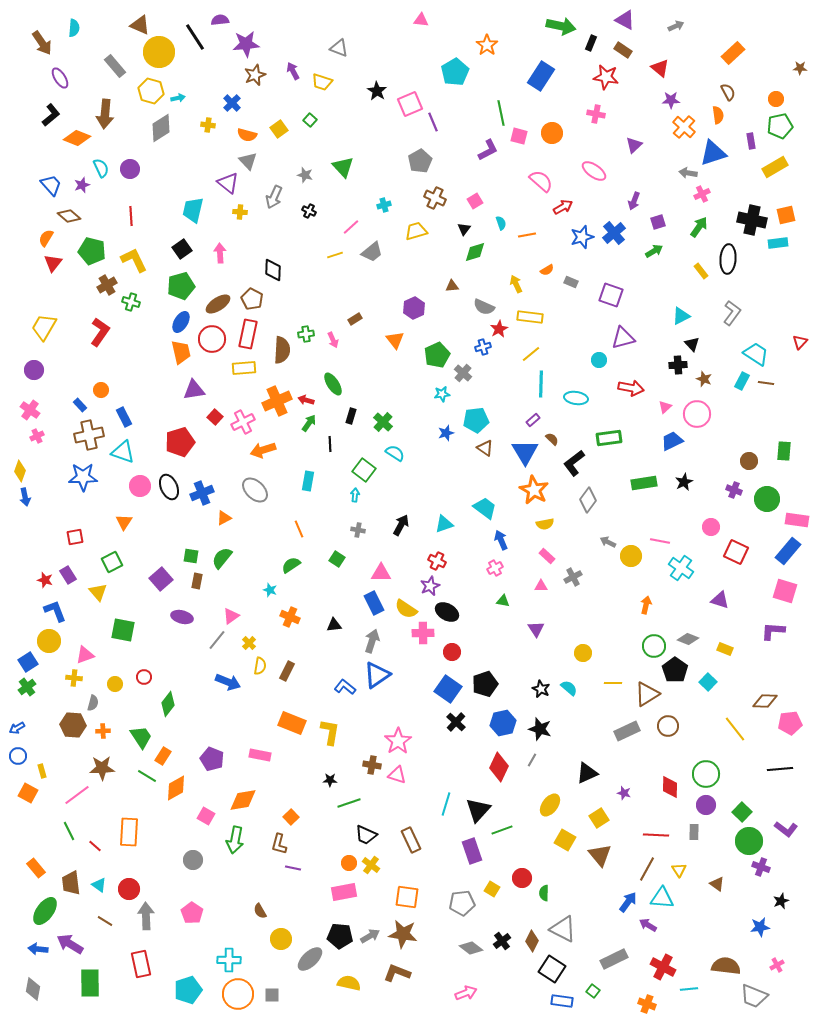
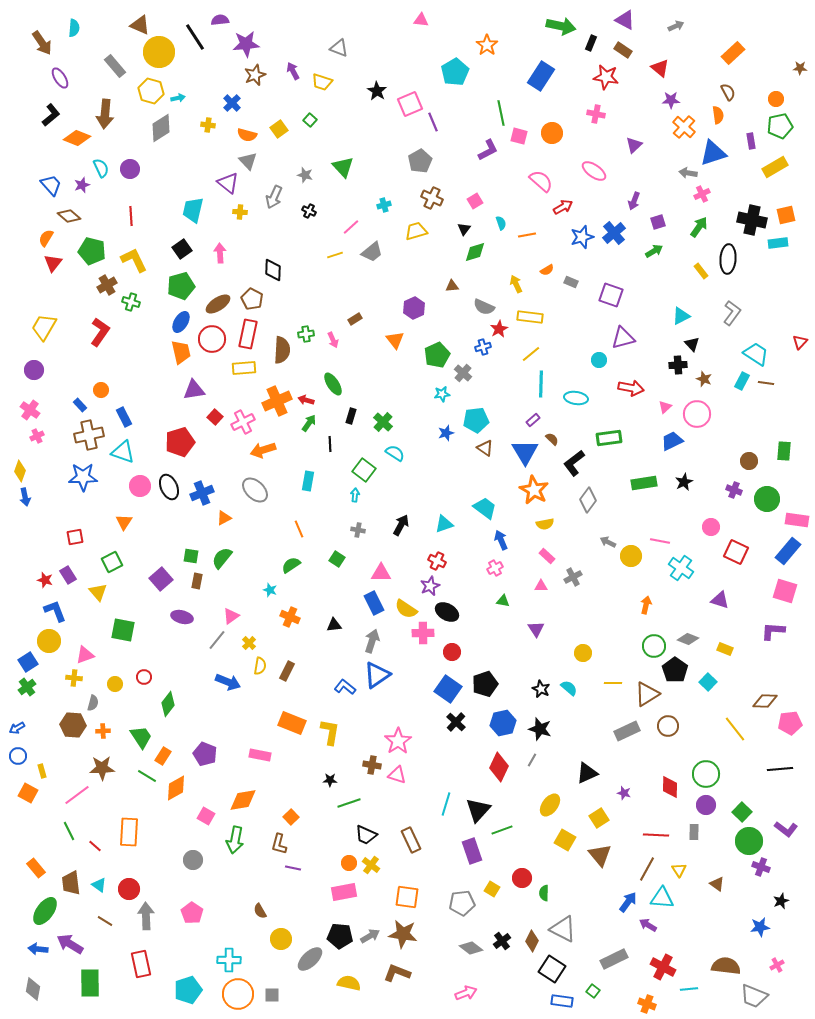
brown cross at (435, 198): moved 3 px left
purple pentagon at (212, 759): moved 7 px left, 5 px up
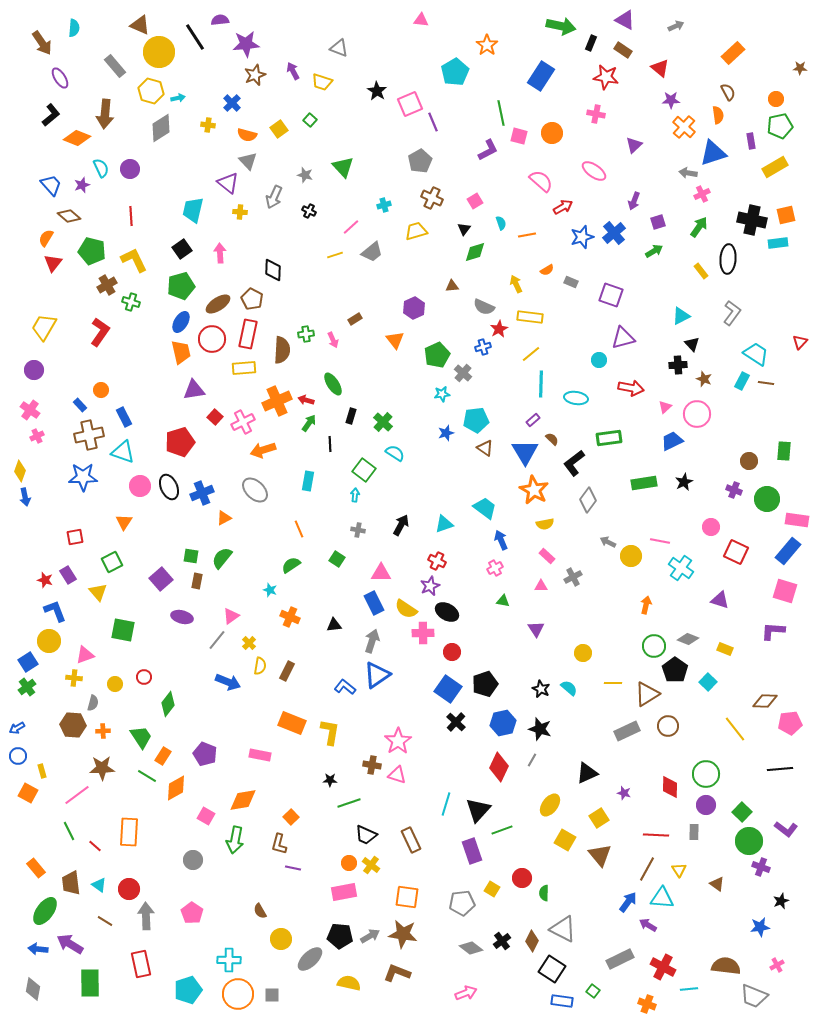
gray rectangle at (614, 959): moved 6 px right
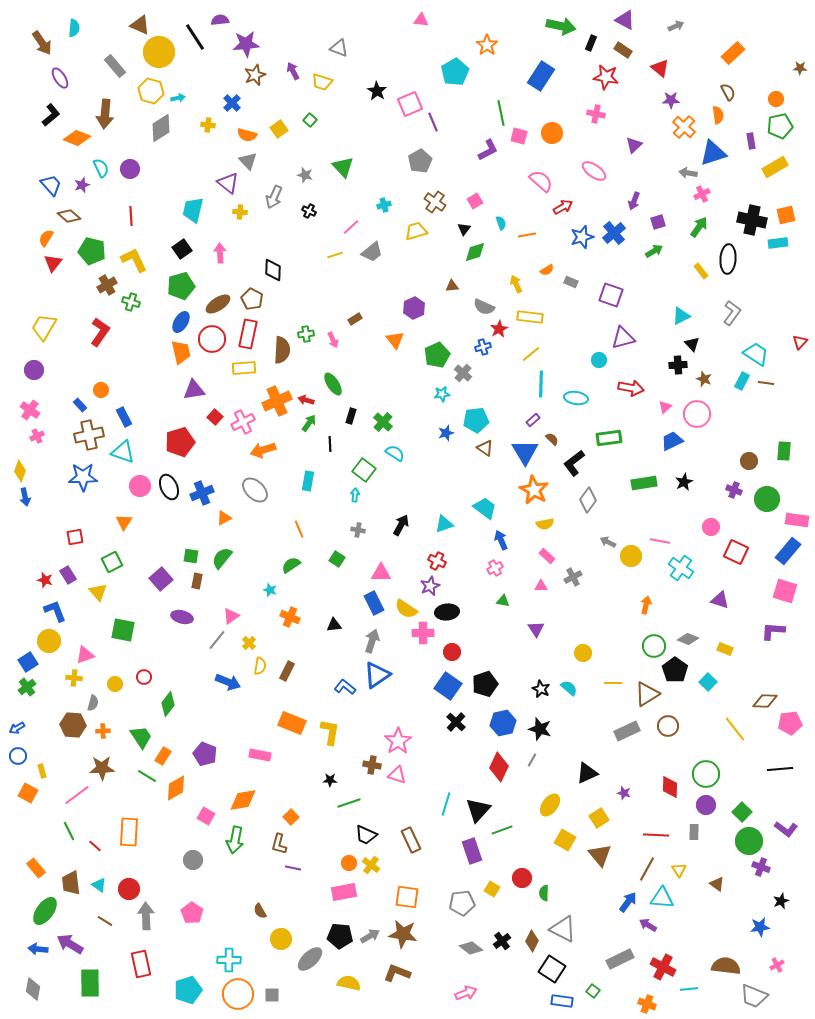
brown cross at (432, 198): moved 3 px right, 4 px down; rotated 10 degrees clockwise
black ellipse at (447, 612): rotated 35 degrees counterclockwise
blue square at (448, 689): moved 3 px up
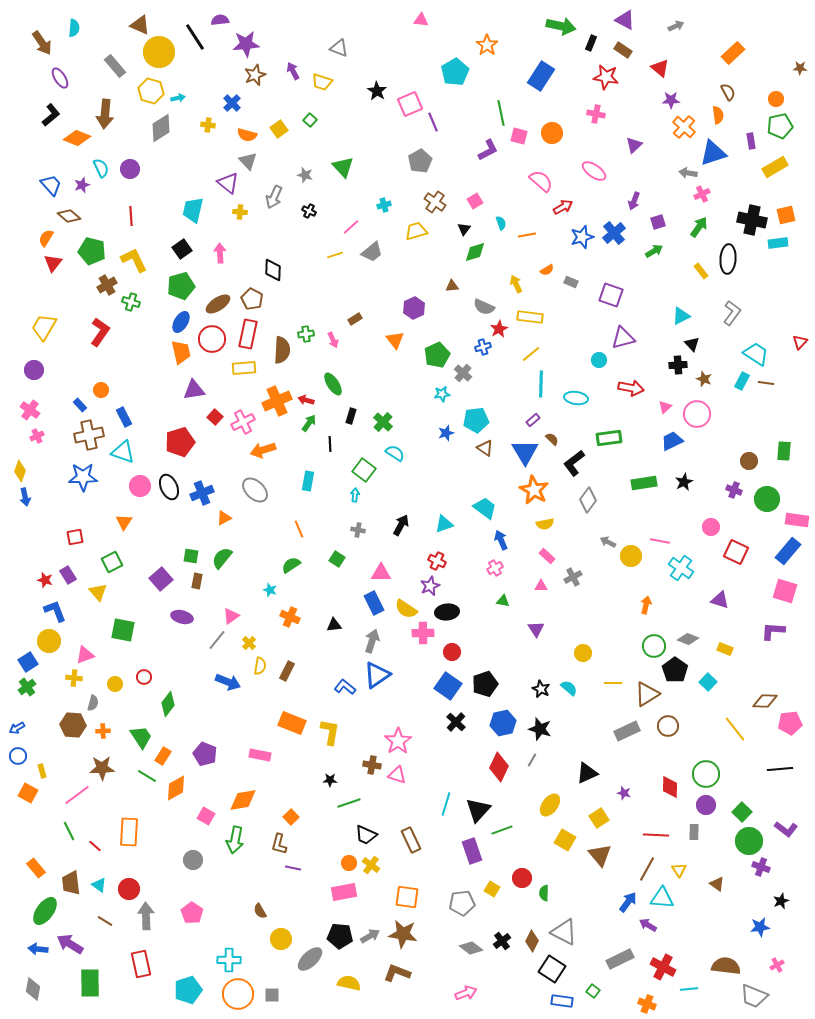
gray triangle at (563, 929): moved 1 px right, 3 px down
